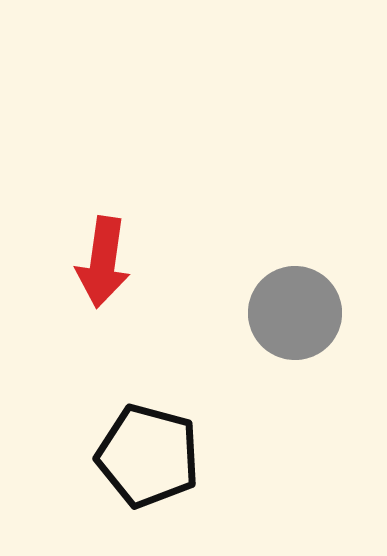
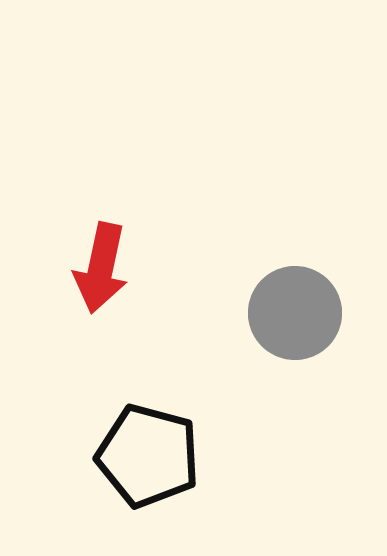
red arrow: moved 2 px left, 6 px down; rotated 4 degrees clockwise
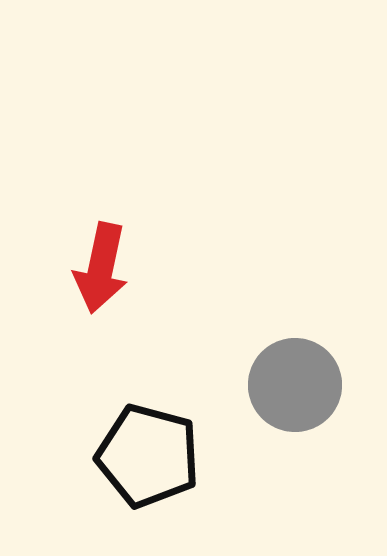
gray circle: moved 72 px down
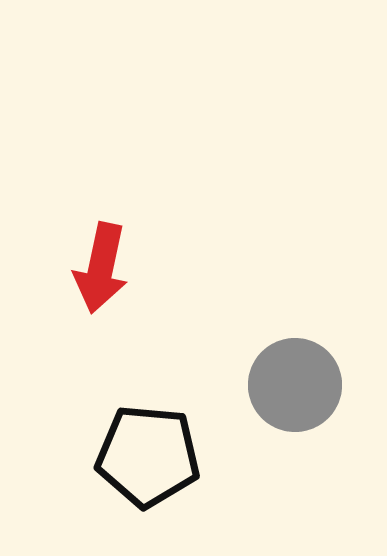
black pentagon: rotated 10 degrees counterclockwise
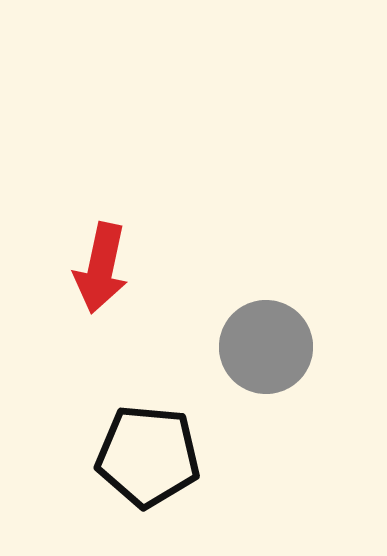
gray circle: moved 29 px left, 38 px up
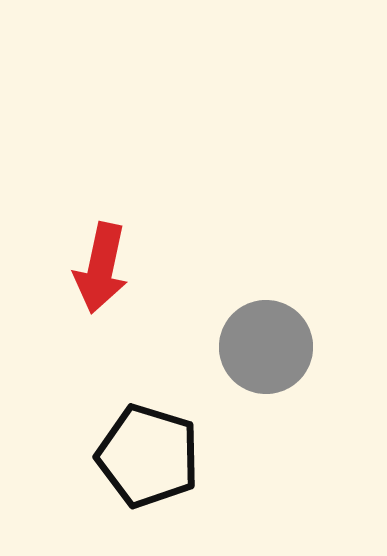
black pentagon: rotated 12 degrees clockwise
